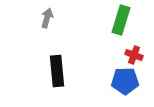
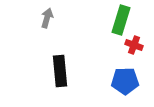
red cross: moved 10 px up
black rectangle: moved 3 px right
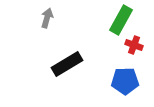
green rectangle: rotated 12 degrees clockwise
black rectangle: moved 7 px right, 7 px up; rotated 64 degrees clockwise
